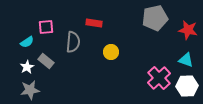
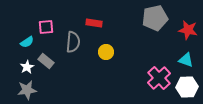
yellow circle: moved 5 px left
white hexagon: moved 1 px down
gray star: moved 3 px left
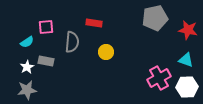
gray semicircle: moved 1 px left
gray rectangle: rotated 28 degrees counterclockwise
pink cross: rotated 15 degrees clockwise
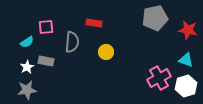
white hexagon: moved 1 px left, 1 px up; rotated 15 degrees counterclockwise
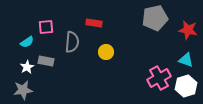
gray star: moved 4 px left
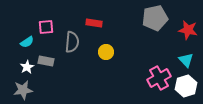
cyan triangle: rotated 28 degrees clockwise
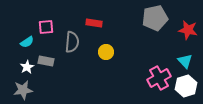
cyan triangle: moved 1 px left, 1 px down
